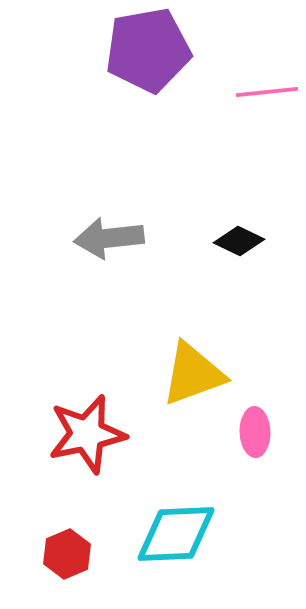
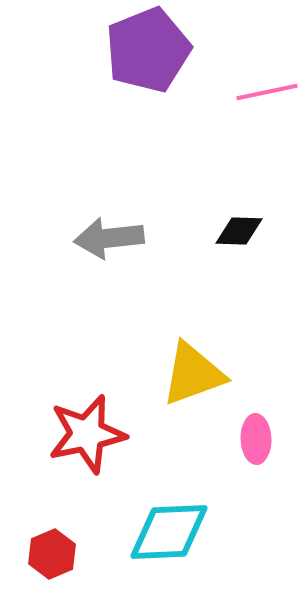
purple pentagon: rotated 12 degrees counterclockwise
pink line: rotated 6 degrees counterclockwise
black diamond: moved 10 px up; rotated 24 degrees counterclockwise
pink ellipse: moved 1 px right, 7 px down
cyan diamond: moved 7 px left, 2 px up
red hexagon: moved 15 px left
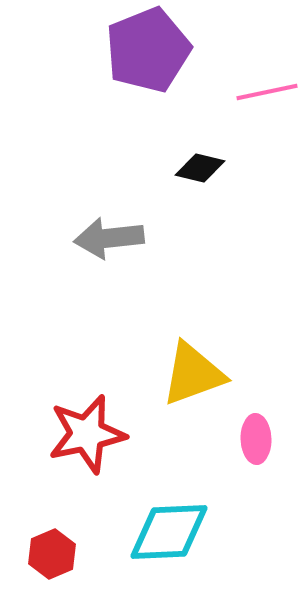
black diamond: moved 39 px left, 63 px up; rotated 12 degrees clockwise
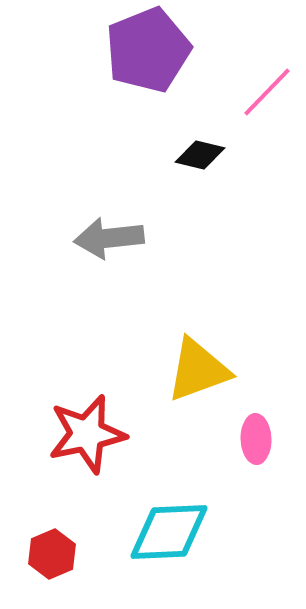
pink line: rotated 34 degrees counterclockwise
black diamond: moved 13 px up
yellow triangle: moved 5 px right, 4 px up
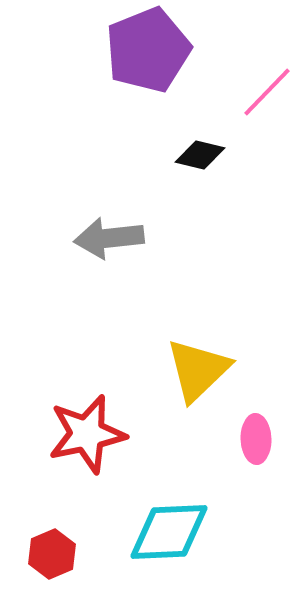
yellow triangle: rotated 24 degrees counterclockwise
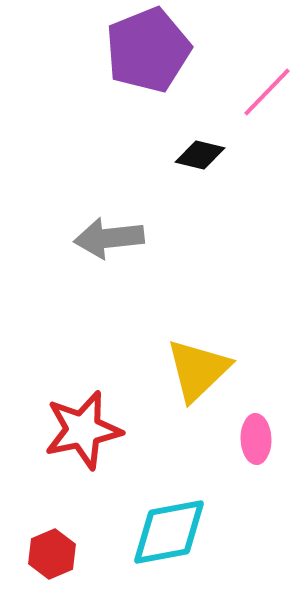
red star: moved 4 px left, 4 px up
cyan diamond: rotated 8 degrees counterclockwise
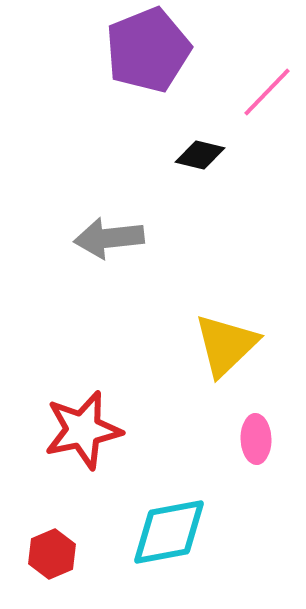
yellow triangle: moved 28 px right, 25 px up
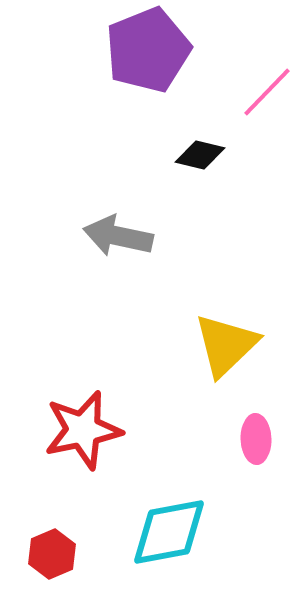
gray arrow: moved 9 px right, 2 px up; rotated 18 degrees clockwise
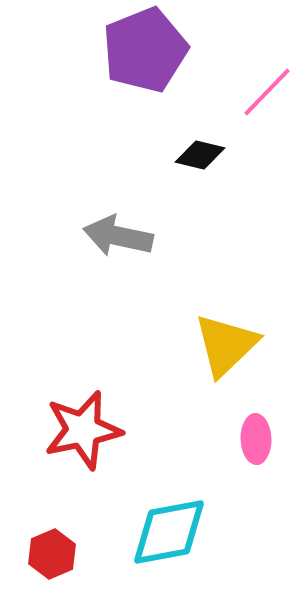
purple pentagon: moved 3 px left
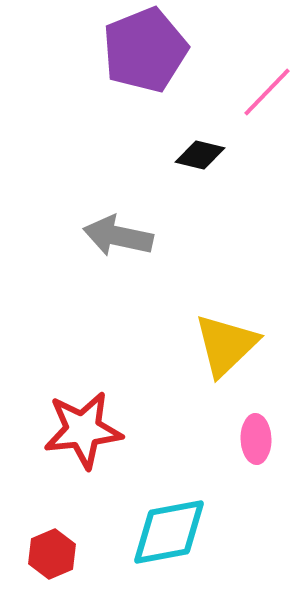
red star: rotated 6 degrees clockwise
